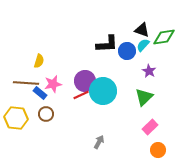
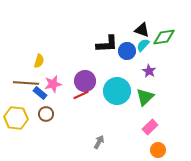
cyan circle: moved 14 px right
green triangle: moved 1 px right
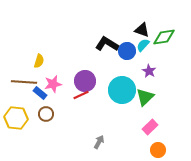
black L-shape: rotated 145 degrees counterclockwise
brown line: moved 2 px left, 1 px up
cyan circle: moved 5 px right, 1 px up
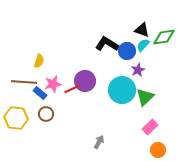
purple star: moved 11 px left, 1 px up; rotated 16 degrees clockwise
red line: moved 9 px left, 6 px up
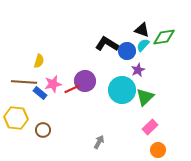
brown circle: moved 3 px left, 16 px down
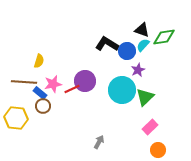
brown circle: moved 24 px up
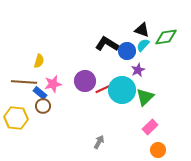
green diamond: moved 2 px right
red line: moved 31 px right
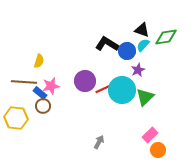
pink star: moved 2 px left, 2 px down
pink rectangle: moved 8 px down
